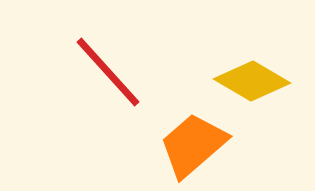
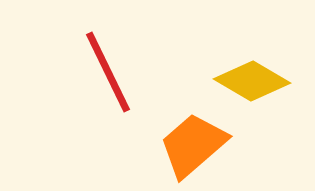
red line: rotated 16 degrees clockwise
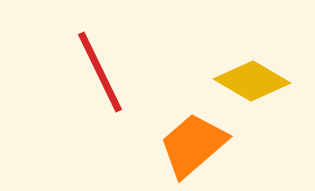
red line: moved 8 px left
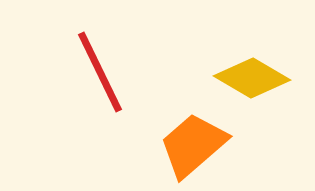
yellow diamond: moved 3 px up
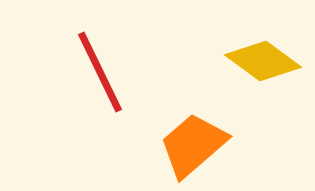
yellow diamond: moved 11 px right, 17 px up; rotated 6 degrees clockwise
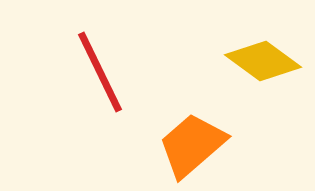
orange trapezoid: moved 1 px left
